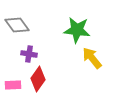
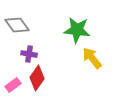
red diamond: moved 1 px left, 1 px up
pink rectangle: rotated 35 degrees counterclockwise
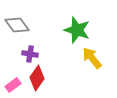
green star: rotated 12 degrees clockwise
purple cross: moved 1 px right
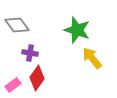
purple cross: moved 1 px up
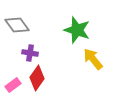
yellow arrow: moved 1 px right, 1 px down
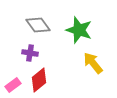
gray diamond: moved 21 px right
green star: moved 2 px right
yellow arrow: moved 4 px down
red diamond: moved 2 px right, 2 px down; rotated 15 degrees clockwise
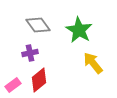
green star: rotated 12 degrees clockwise
purple cross: rotated 21 degrees counterclockwise
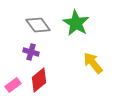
green star: moved 3 px left, 7 px up
purple cross: moved 1 px right, 1 px up; rotated 28 degrees clockwise
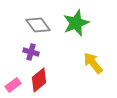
green star: rotated 20 degrees clockwise
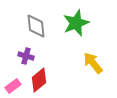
gray diamond: moved 2 px left, 1 px down; rotated 30 degrees clockwise
purple cross: moved 5 px left, 4 px down
pink rectangle: moved 1 px down
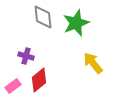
gray diamond: moved 7 px right, 9 px up
